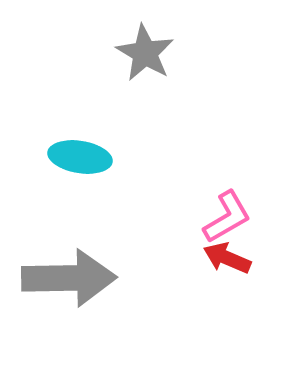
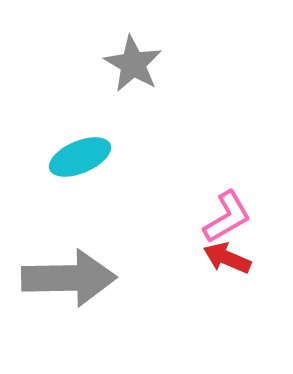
gray star: moved 12 px left, 11 px down
cyan ellipse: rotated 32 degrees counterclockwise
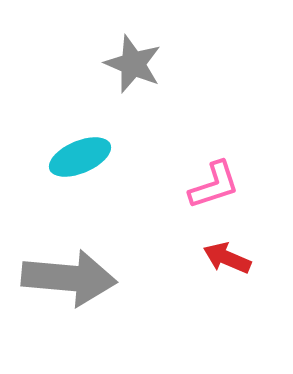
gray star: rotated 8 degrees counterclockwise
pink L-shape: moved 13 px left, 32 px up; rotated 12 degrees clockwise
gray arrow: rotated 6 degrees clockwise
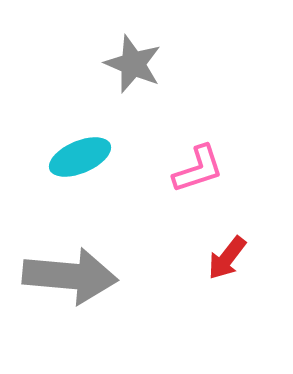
pink L-shape: moved 16 px left, 16 px up
red arrow: rotated 75 degrees counterclockwise
gray arrow: moved 1 px right, 2 px up
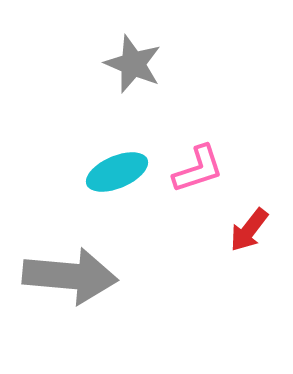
cyan ellipse: moved 37 px right, 15 px down
red arrow: moved 22 px right, 28 px up
